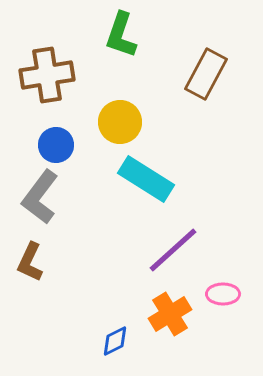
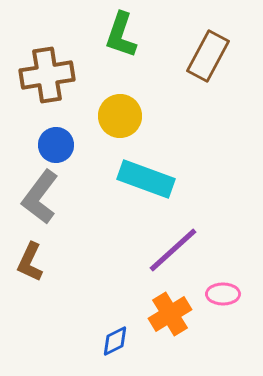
brown rectangle: moved 2 px right, 18 px up
yellow circle: moved 6 px up
cyan rectangle: rotated 12 degrees counterclockwise
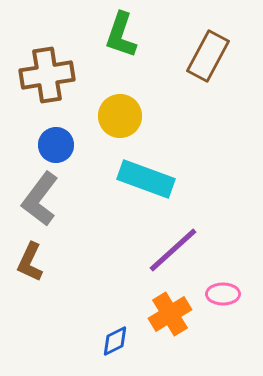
gray L-shape: moved 2 px down
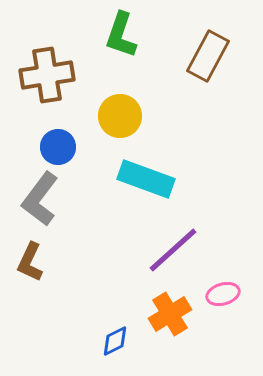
blue circle: moved 2 px right, 2 px down
pink ellipse: rotated 16 degrees counterclockwise
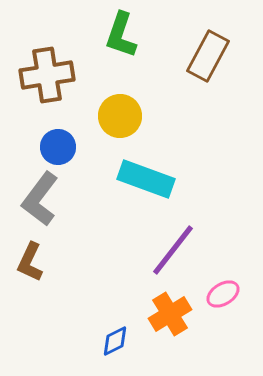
purple line: rotated 10 degrees counterclockwise
pink ellipse: rotated 16 degrees counterclockwise
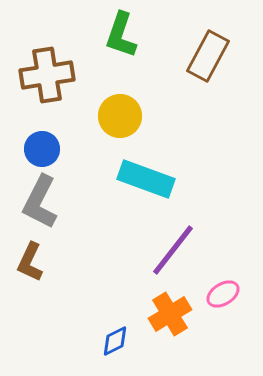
blue circle: moved 16 px left, 2 px down
gray L-shape: moved 3 px down; rotated 10 degrees counterclockwise
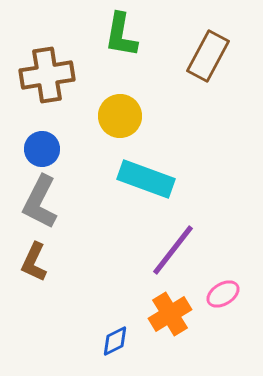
green L-shape: rotated 9 degrees counterclockwise
brown L-shape: moved 4 px right
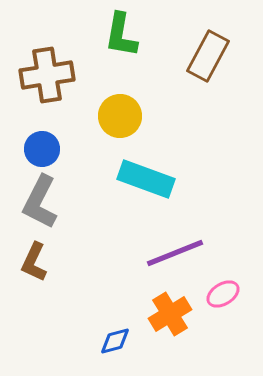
purple line: moved 2 px right, 3 px down; rotated 30 degrees clockwise
blue diamond: rotated 12 degrees clockwise
